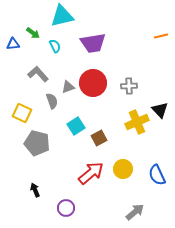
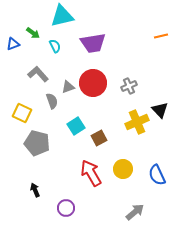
blue triangle: rotated 16 degrees counterclockwise
gray cross: rotated 21 degrees counterclockwise
red arrow: rotated 80 degrees counterclockwise
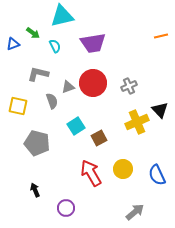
gray L-shape: rotated 35 degrees counterclockwise
yellow square: moved 4 px left, 7 px up; rotated 12 degrees counterclockwise
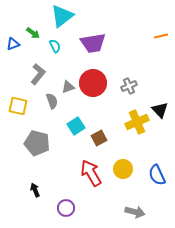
cyan triangle: rotated 25 degrees counterclockwise
gray L-shape: rotated 115 degrees clockwise
gray arrow: rotated 54 degrees clockwise
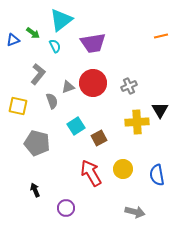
cyan triangle: moved 1 px left, 4 px down
blue triangle: moved 4 px up
black triangle: rotated 12 degrees clockwise
yellow cross: rotated 20 degrees clockwise
blue semicircle: rotated 15 degrees clockwise
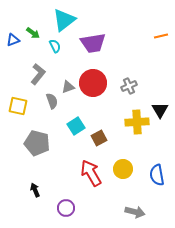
cyan triangle: moved 3 px right
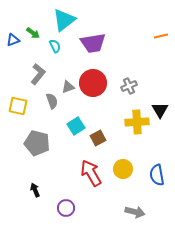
brown square: moved 1 px left
